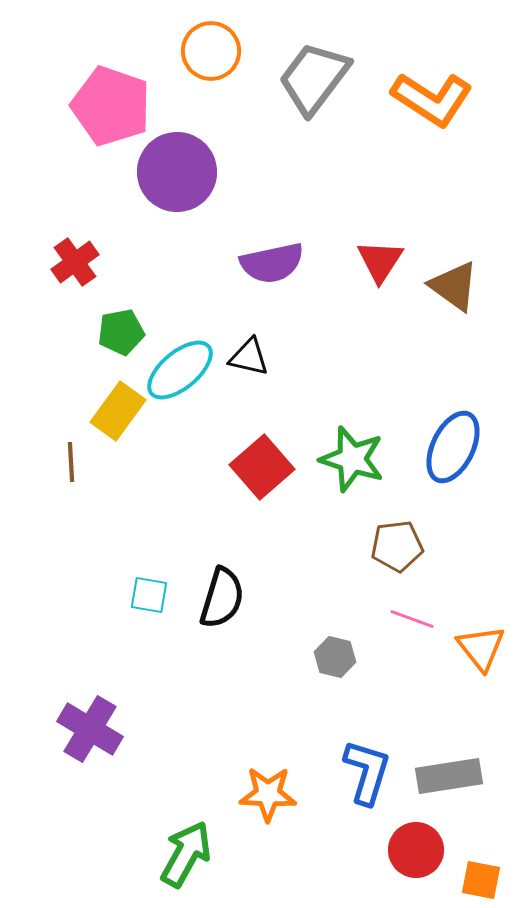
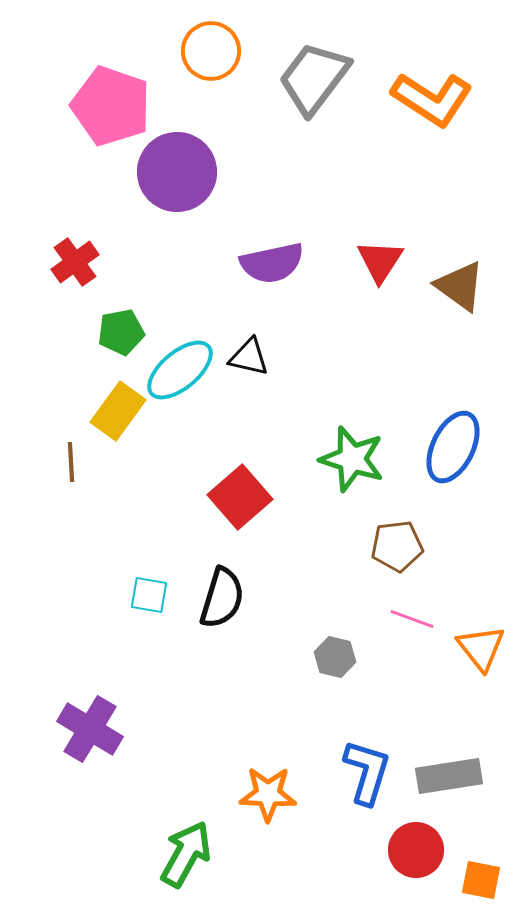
brown triangle: moved 6 px right
red square: moved 22 px left, 30 px down
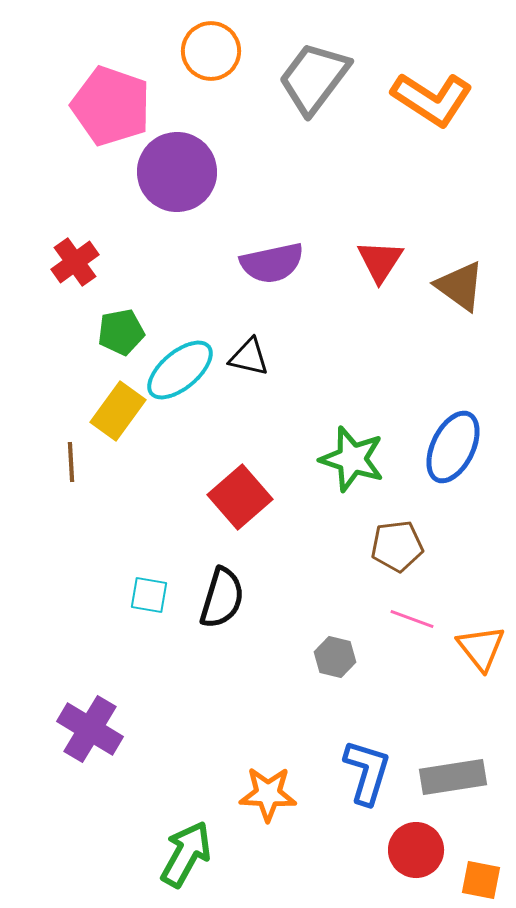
gray rectangle: moved 4 px right, 1 px down
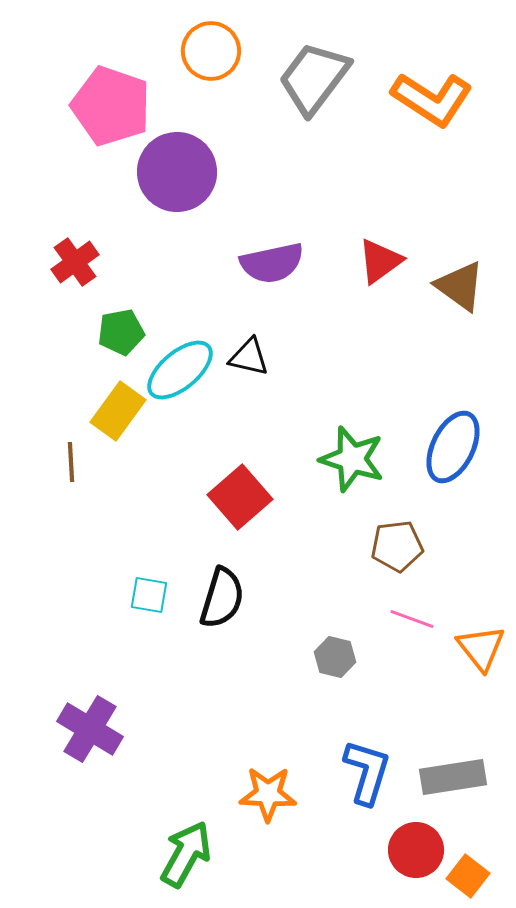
red triangle: rotated 21 degrees clockwise
orange square: moved 13 px left, 4 px up; rotated 27 degrees clockwise
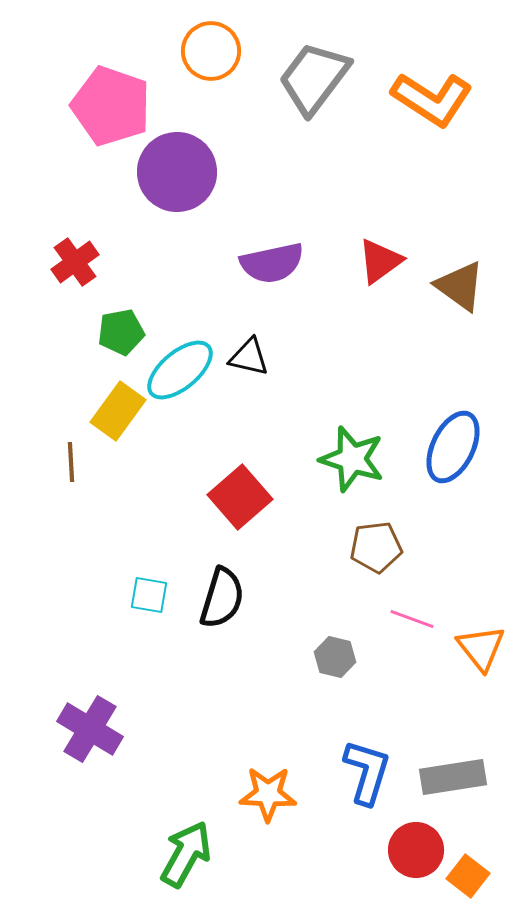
brown pentagon: moved 21 px left, 1 px down
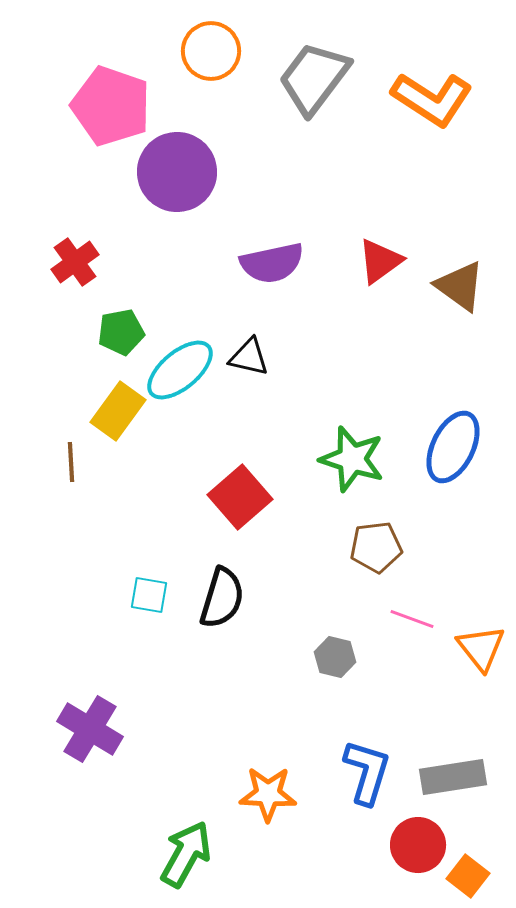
red circle: moved 2 px right, 5 px up
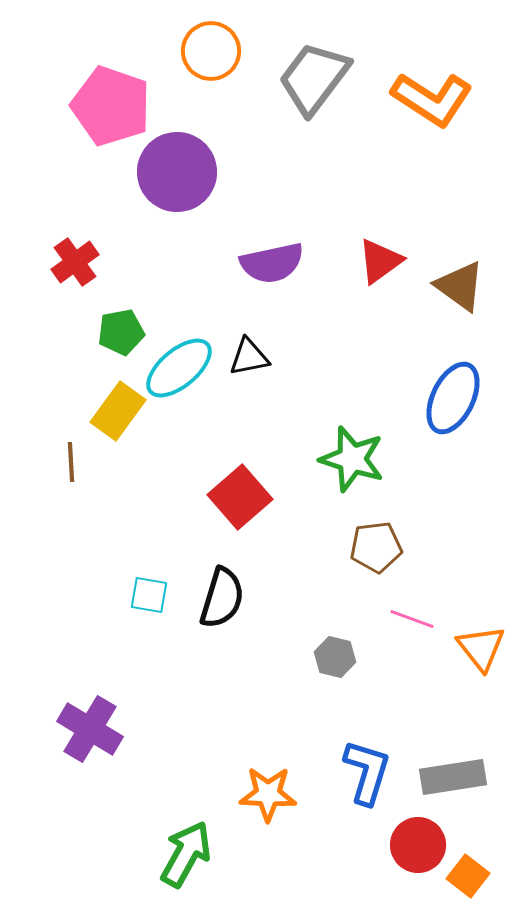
black triangle: rotated 24 degrees counterclockwise
cyan ellipse: moved 1 px left, 2 px up
blue ellipse: moved 49 px up
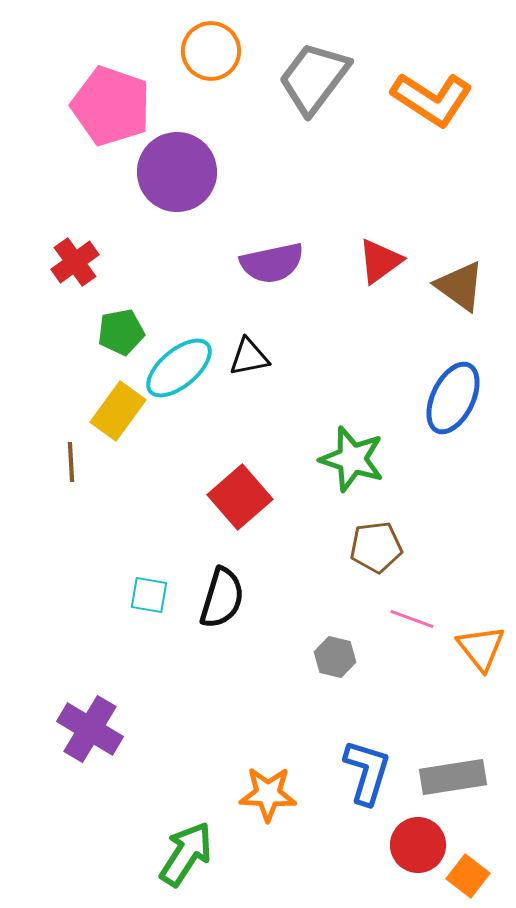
green arrow: rotated 4 degrees clockwise
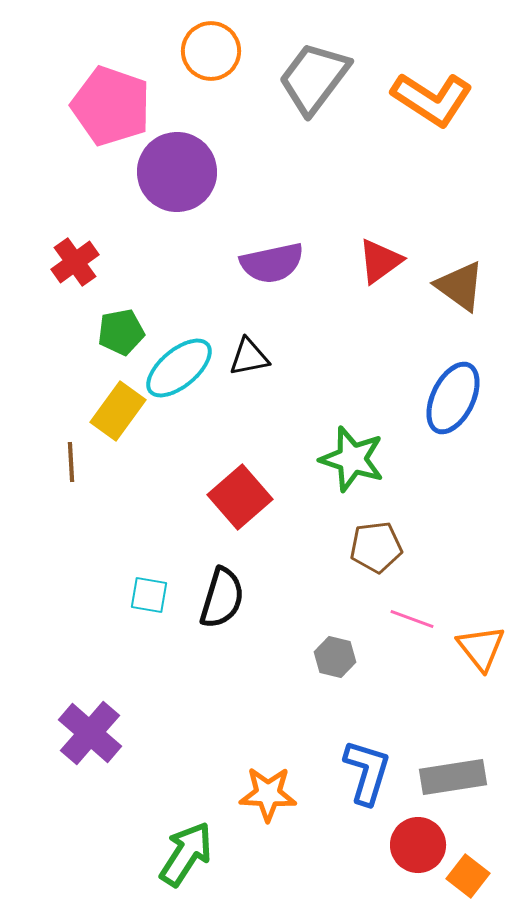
purple cross: moved 4 px down; rotated 10 degrees clockwise
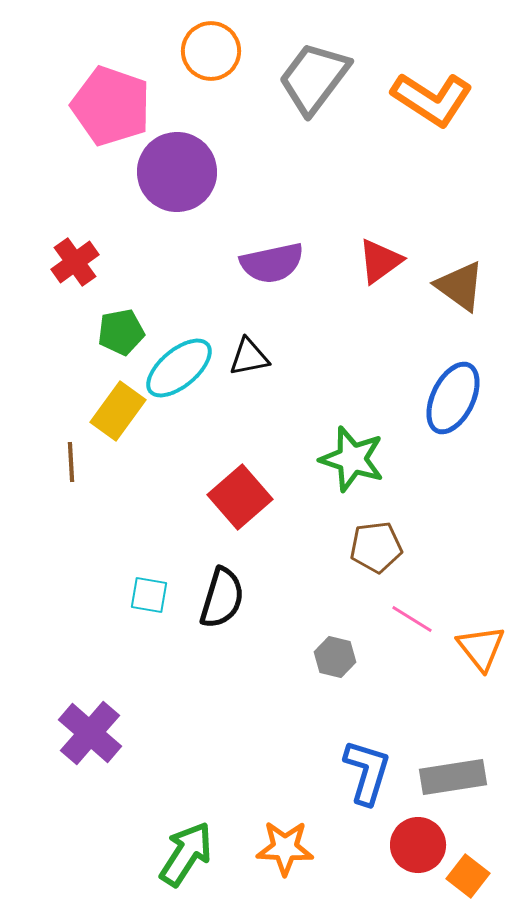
pink line: rotated 12 degrees clockwise
orange star: moved 17 px right, 54 px down
